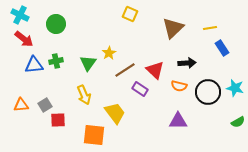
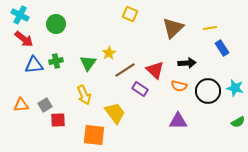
black circle: moved 1 px up
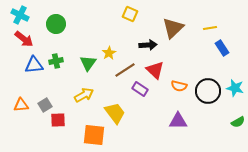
black arrow: moved 39 px left, 18 px up
yellow arrow: rotated 96 degrees counterclockwise
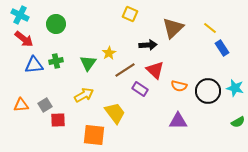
yellow line: rotated 48 degrees clockwise
